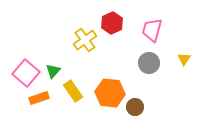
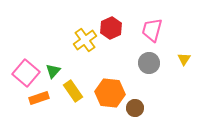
red hexagon: moved 1 px left, 5 px down
brown circle: moved 1 px down
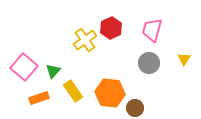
pink square: moved 2 px left, 6 px up
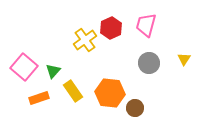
pink trapezoid: moved 6 px left, 5 px up
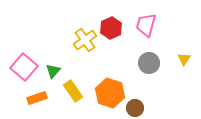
orange hexagon: rotated 12 degrees clockwise
orange rectangle: moved 2 px left
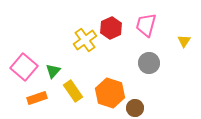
yellow triangle: moved 18 px up
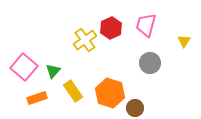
gray circle: moved 1 px right
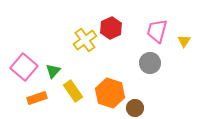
pink trapezoid: moved 11 px right, 6 px down
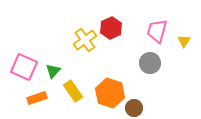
pink square: rotated 16 degrees counterclockwise
brown circle: moved 1 px left
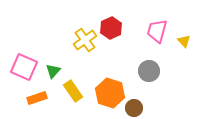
yellow triangle: rotated 16 degrees counterclockwise
gray circle: moved 1 px left, 8 px down
